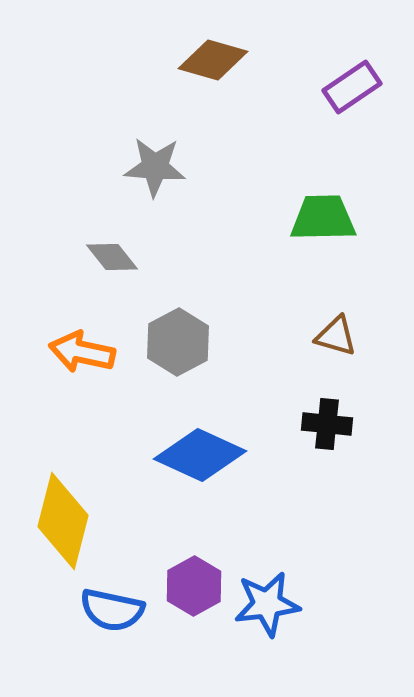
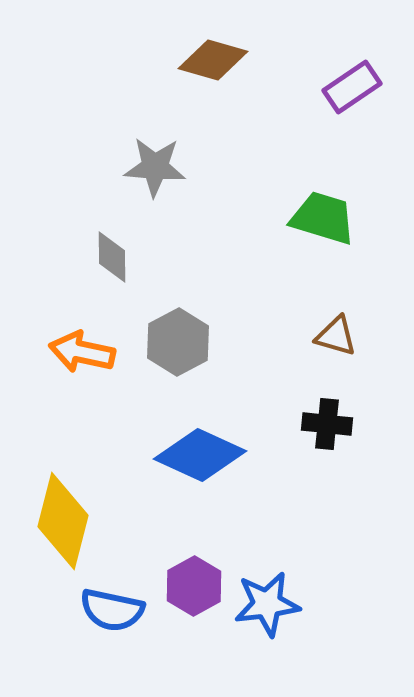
green trapezoid: rotated 18 degrees clockwise
gray diamond: rotated 38 degrees clockwise
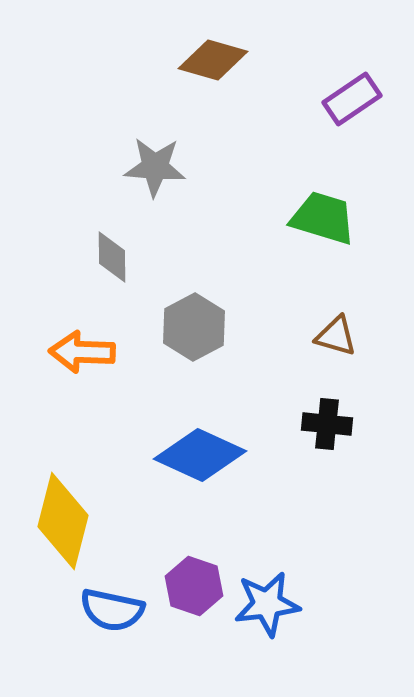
purple rectangle: moved 12 px down
gray hexagon: moved 16 px right, 15 px up
orange arrow: rotated 10 degrees counterclockwise
purple hexagon: rotated 12 degrees counterclockwise
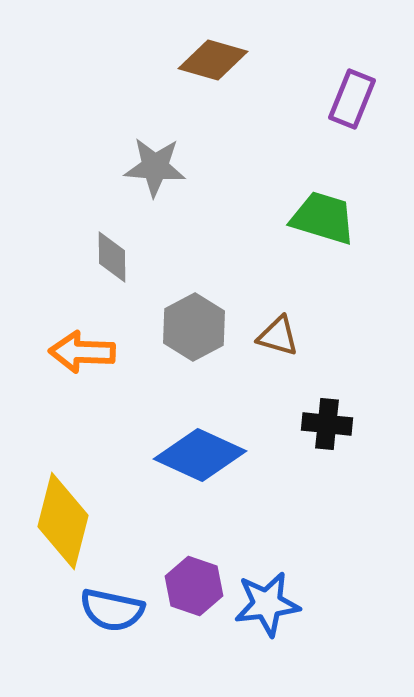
purple rectangle: rotated 34 degrees counterclockwise
brown triangle: moved 58 px left
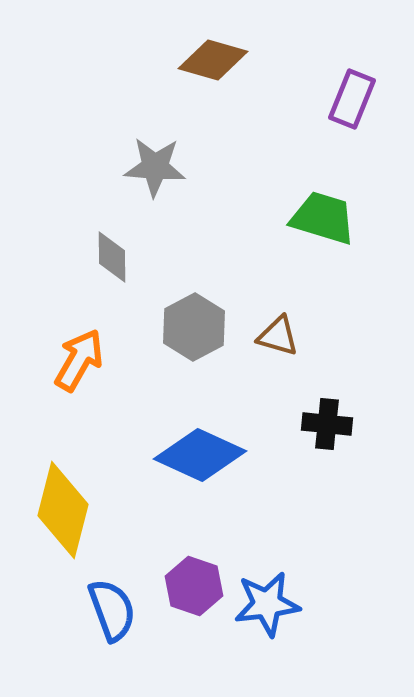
orange arrow: moved 3 px left, 8 px down; rotated 118 degrees clockwise
yellow diamond: moved 11 px up
blue semicircle: rotated 122 degrees counterclockwise
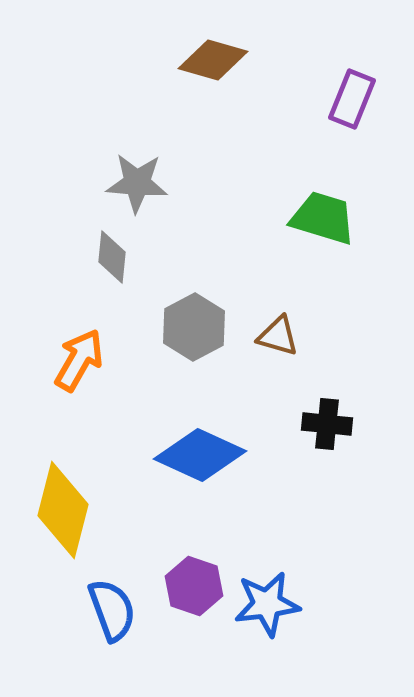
gray star: moved 18 px left, 16 px down
gray diamond: rotated 6 degrees clockwise
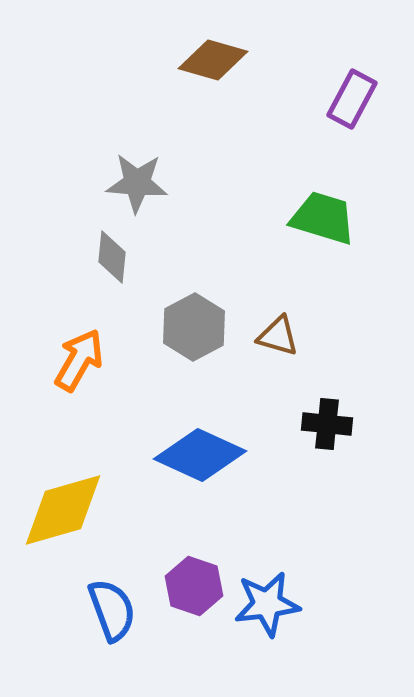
purple rectangle: rotated 6 degrees clockwise
yellow diamond: rotated 60 degrees clockwise
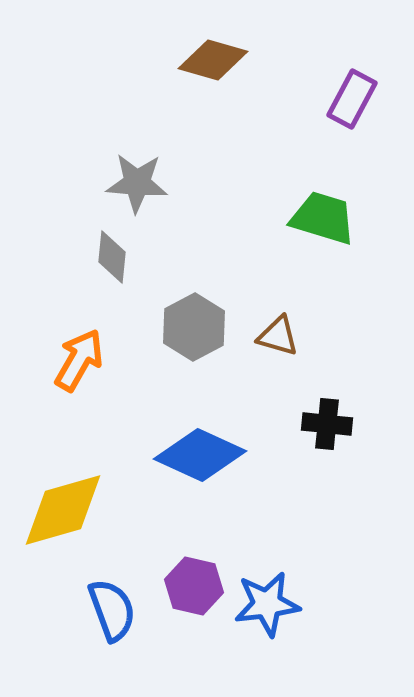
purple hexagon: rotated 6 degrees counterclockwise
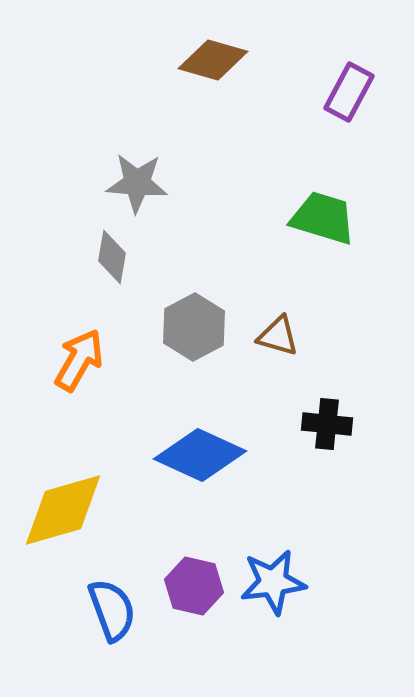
purple rectangle: moved 3 px left, 7 px up
gray diamond: rotated 4 degrees clockwise
blue star: moved 6 px right, 22 px up
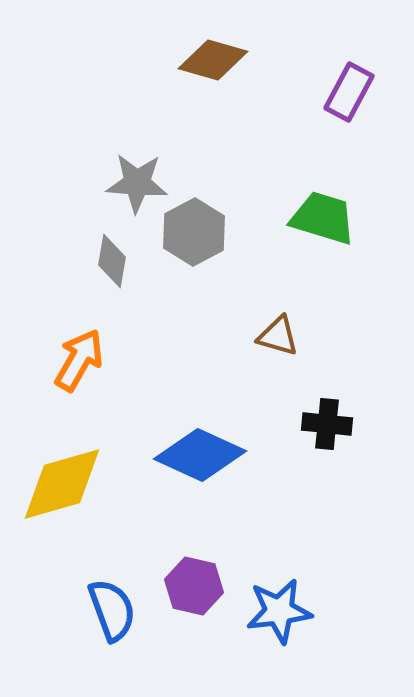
gray diamond: moved 4 px down
gray hexagon: moved 95 px up
yellow diamond: moved 1 px left, 26 px up
blue star: moved 6 px right, 29 px down
